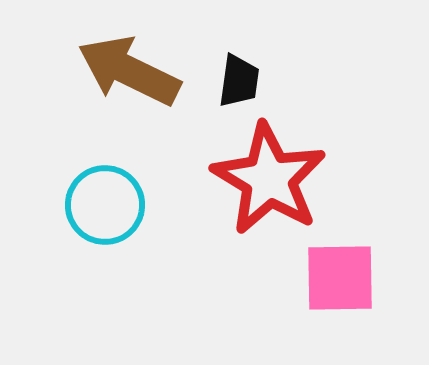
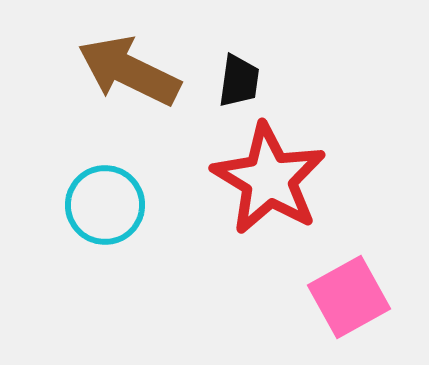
pink square: moved 9 px right, 19 px down; rotated 28 degrees counterclockwise
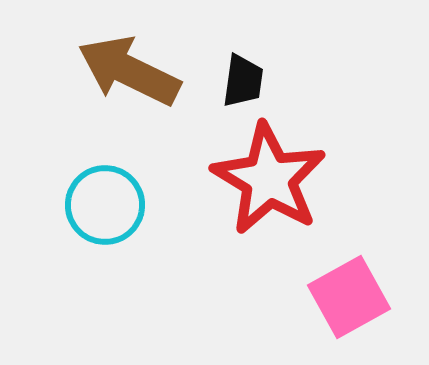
black trapezoid: moved 4 px right
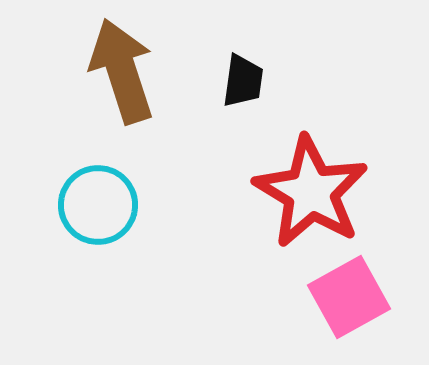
brown arrow: moved 7 px left; rotated 46 degrees clockwise
red star: moved 42 px right, 13 px down
cyan circle: moved 7 px left
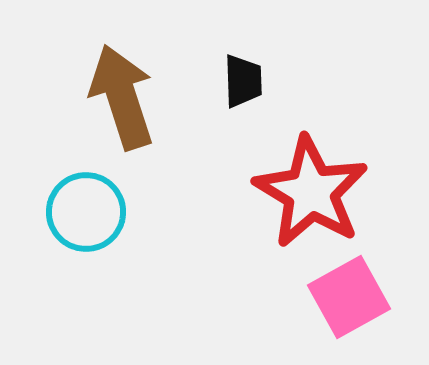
brown arrow: moved 26 px down
black trapezoid: rotated 10 degrees counterclockwise
cyan circle: moved 12 px left, 7 px down
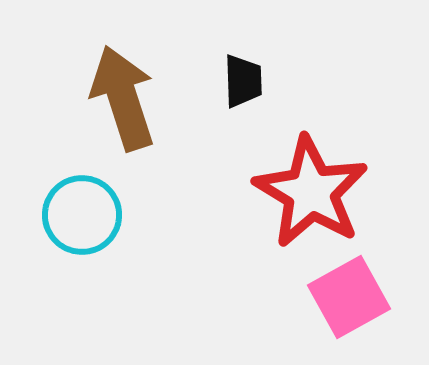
brown arrow: moved 1 px right, 1 px down
cyan circle: moved 4 px left, 3 px down
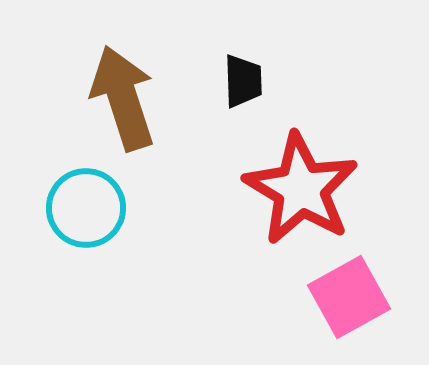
red star: moved 10 px left, 3 px up
cyan circle: moved 4 px right, 7 px up
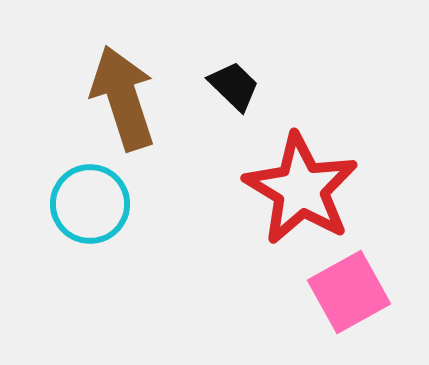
black trapezoid: moved 9 px left, 5 px down; rotated 44 degrees counterclockwise
cyan circle: moved 4 px right, 4 px up
pink square: moved 5 px up
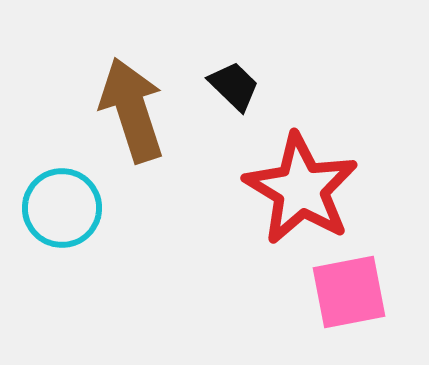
brown arrow: moved 9 px right, 12 px down
cyan circle: moved 28 px left, 4 px down
pink square: rotated 18 degrees clockwise
